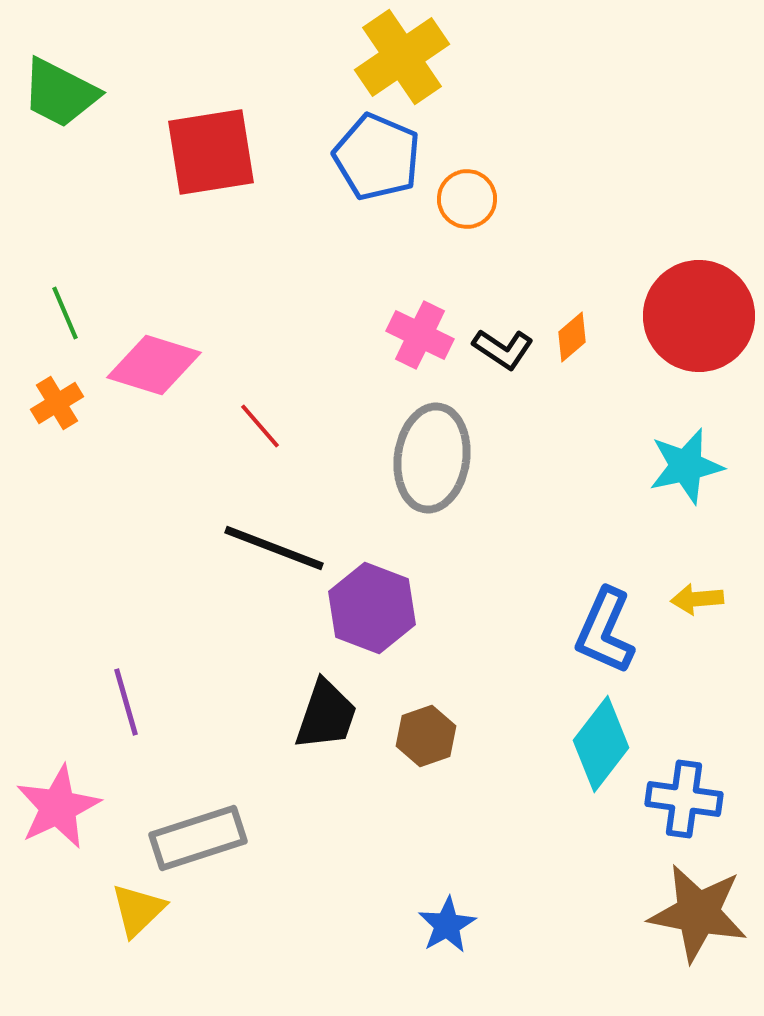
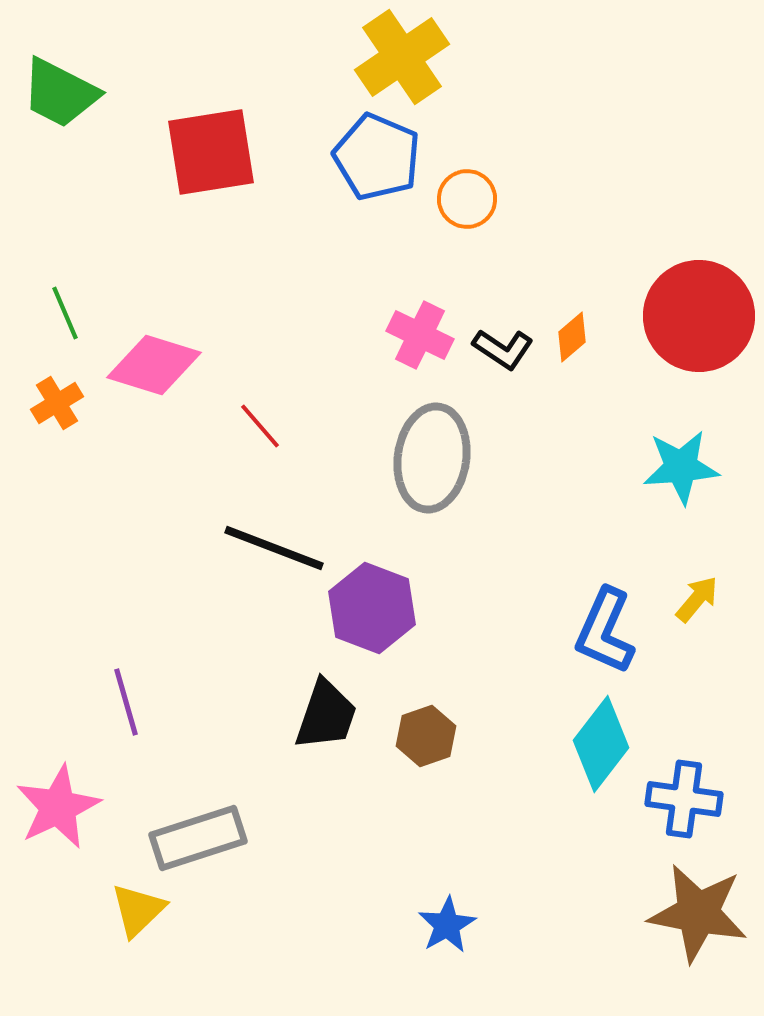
cyan star: moved 5 px left, 1 px down; rotated 8 degrees clockwise
yellow arrow: rotated 135 degrees clockwise
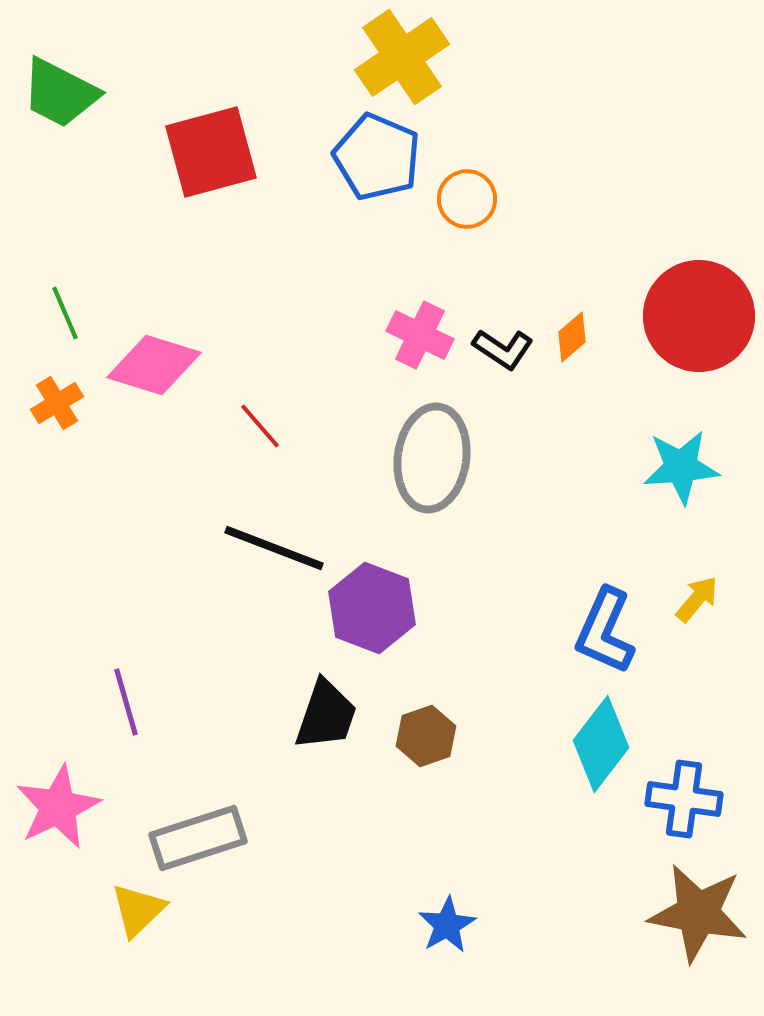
red square: rotated 6 degrees counterclockwise
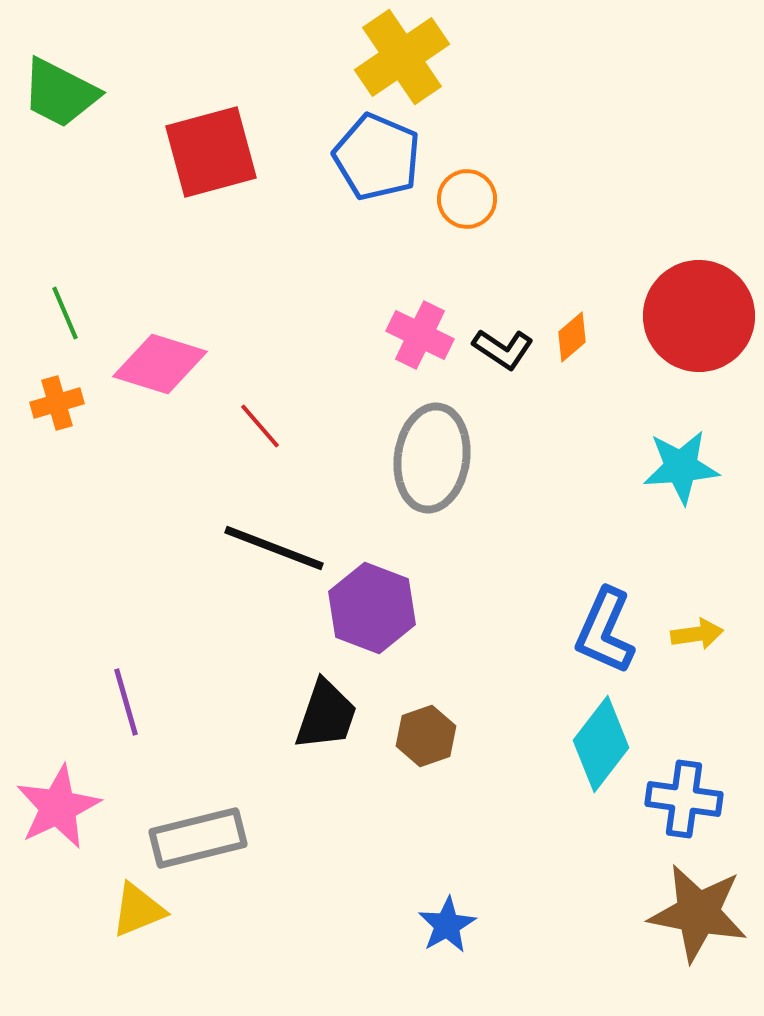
pink diamond: moved 6 px right, 1 px up
orange cross: rotated 15 degrees clockwise
yellow arrow: moved 35 px down; rotated 42 degrees clockwise
gray rectangle: rotated 4 degrees clockwise
yellow triangle: rotated 22 degrees clockwise
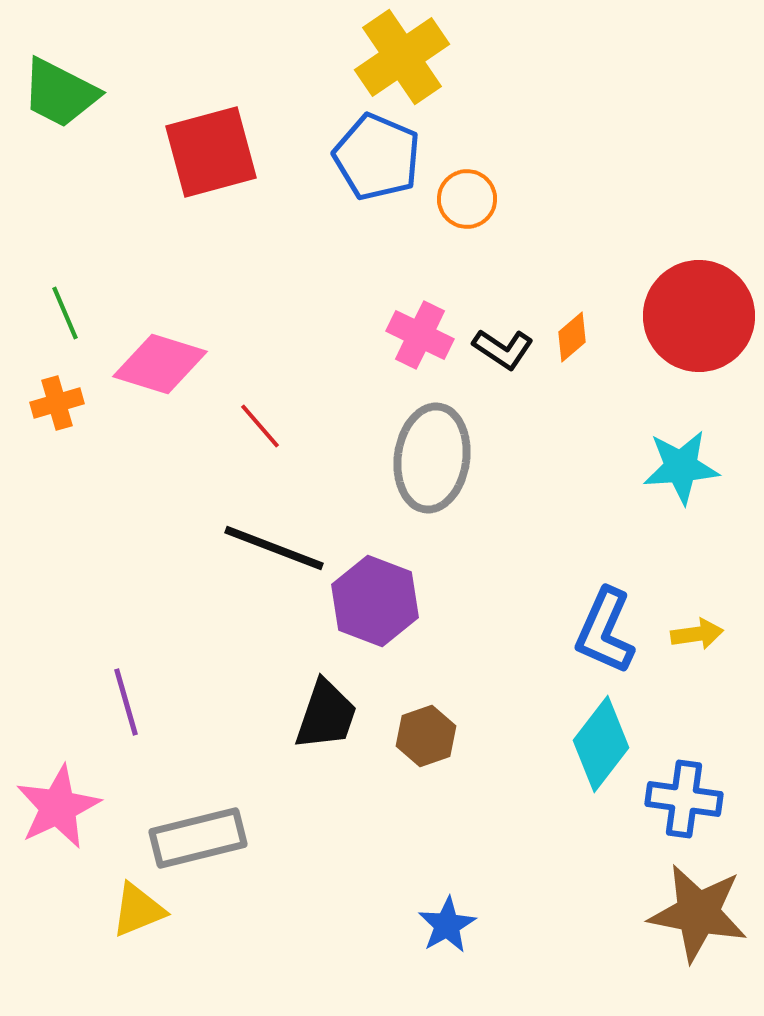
purple hexagon: moved 3 px right, 7 px up
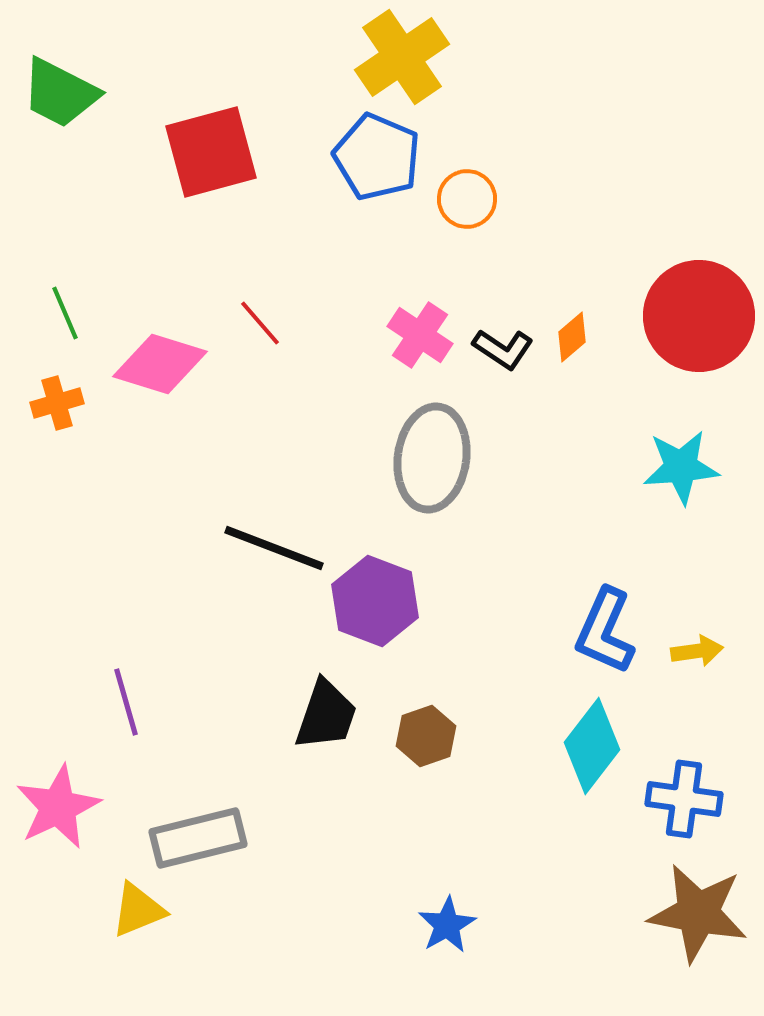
pink cross: rotated 8 degrees clockwise
red line: moved 103 px up
yellow arrow: moved 17 px down
cyan diamond: moved 9 px left, 2 px down
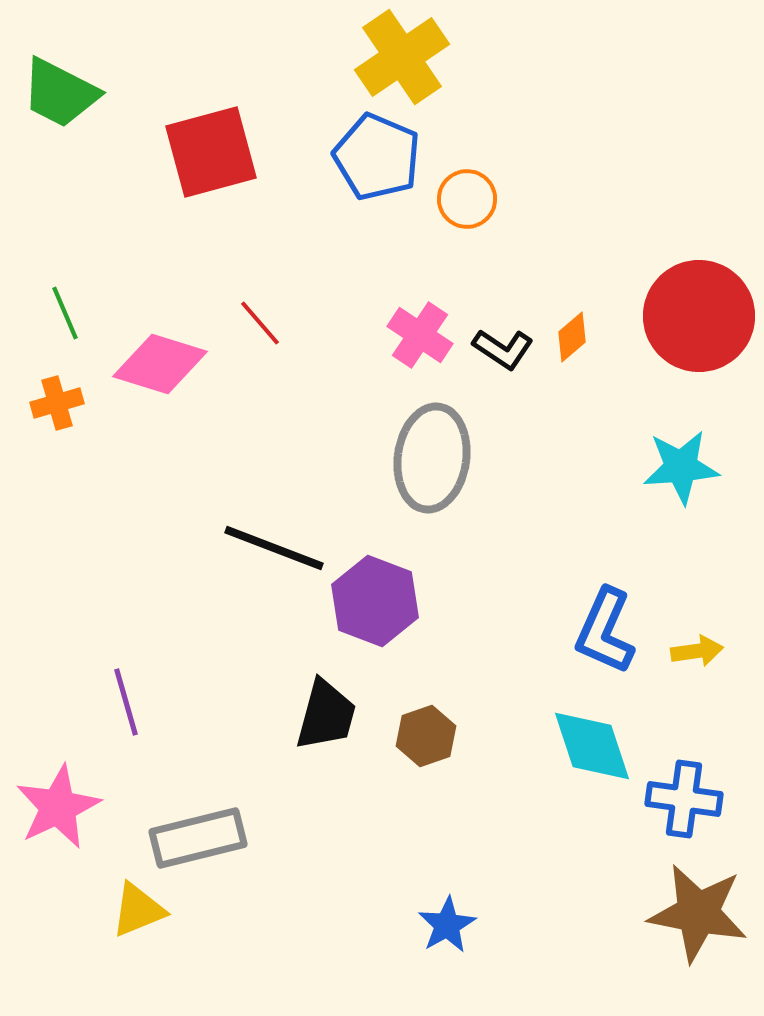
black trapezoid: rotated 4 degrees counterclockwise
cyan diamond: rotated 56 degrees counterclockwise
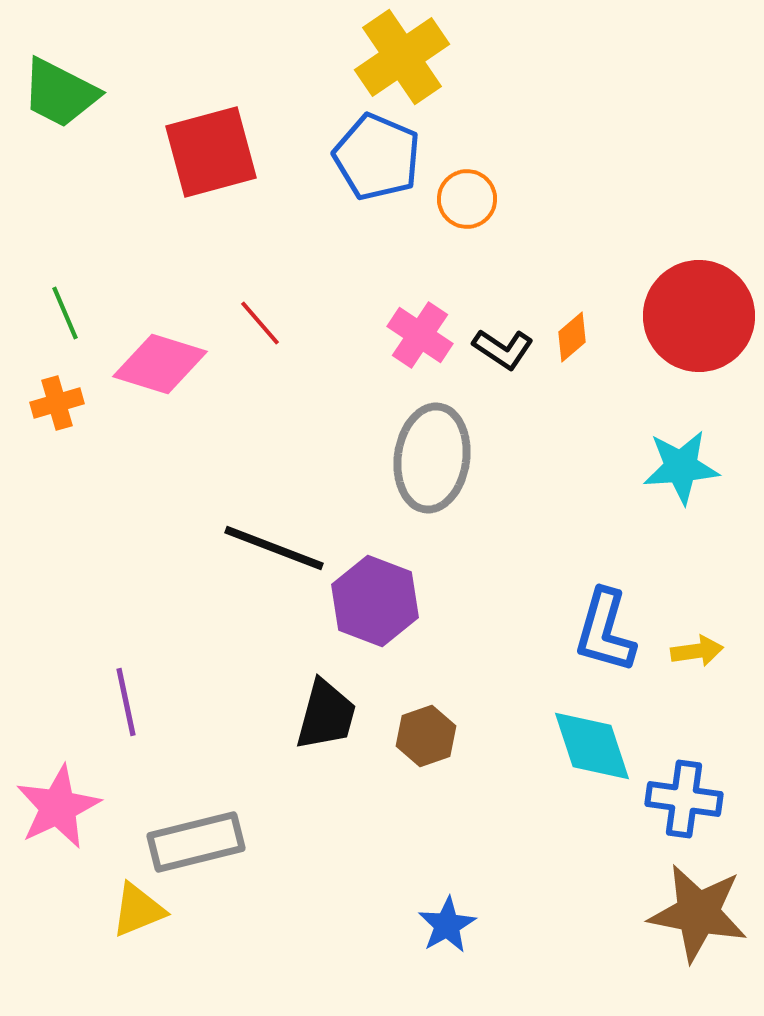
blue L-shape: rotated 8 degrees counterclockwise
purple line: rotated 4 degrees clockwise
gray rectangle: moved 2 px left, 4 px down
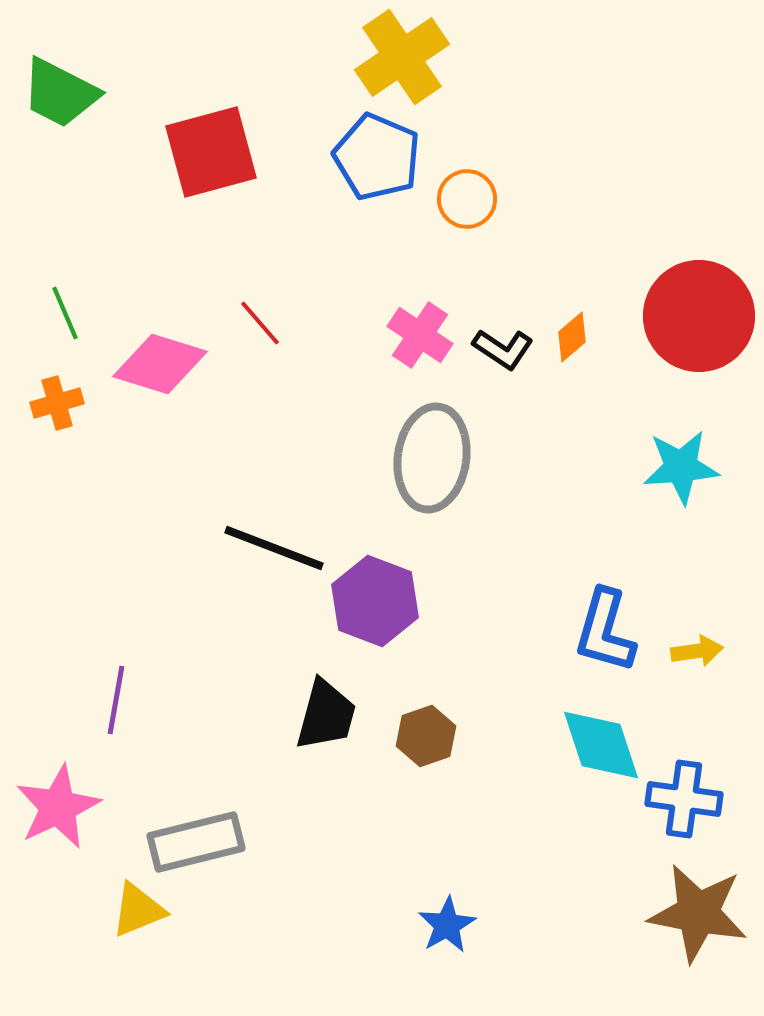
purple line: moved 10 px left, 2 px up; rotated 22 degrees clockwise
cyan diamond: moved 9 px right, 1 px up
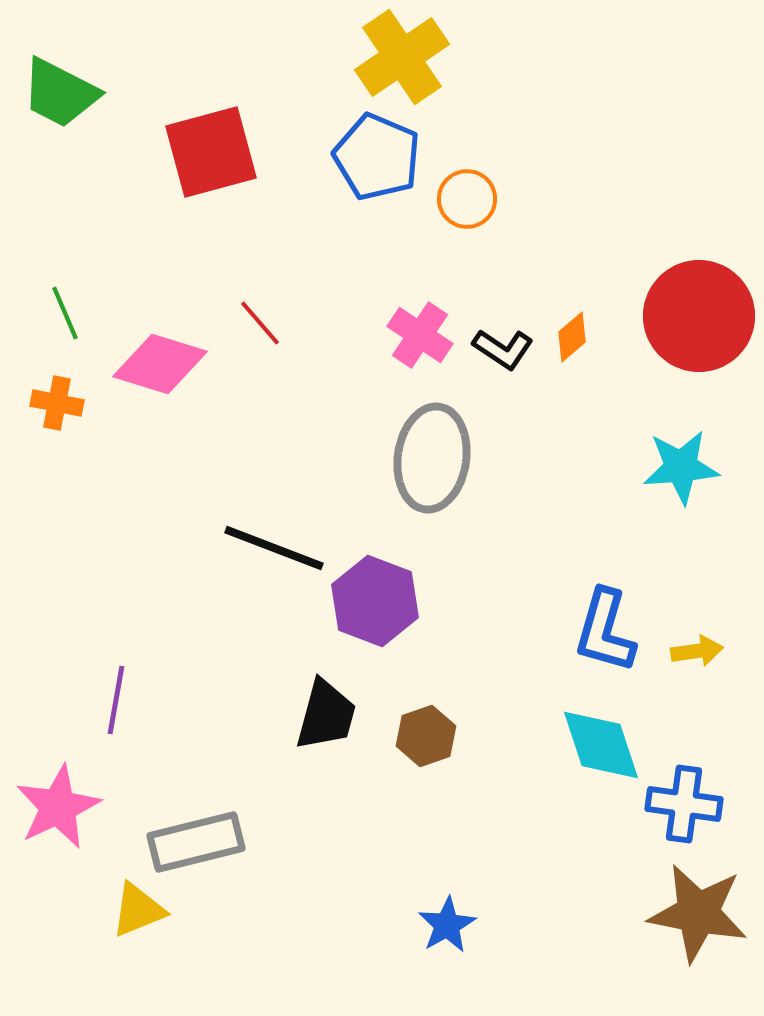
orange cross: rotated 27 degrees clockwise
blue cross: moved 5 px down
